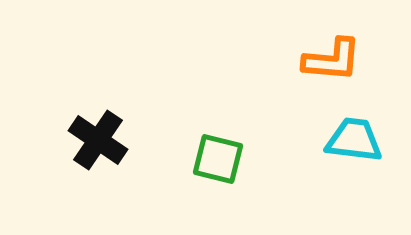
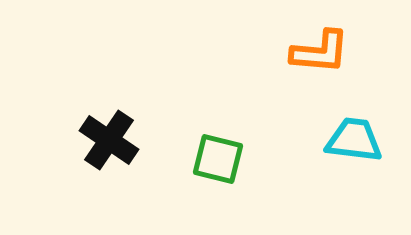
orange L-shape: moved 12 px left, 8 px up
black cross: moved 11 px right
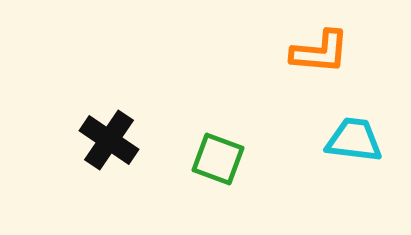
green square: rotated 6 degrees clockwise
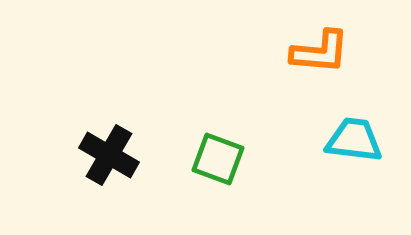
black cross: moved 15 px down; rotated 4 degrees counterclockwise
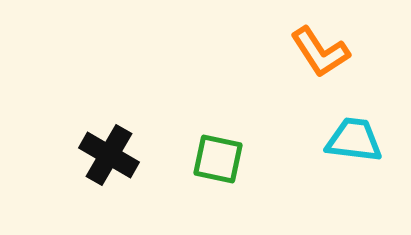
orange L-shape: rotated 52 degrees clockwise
green square: rotated 8 degrees counterclockwise
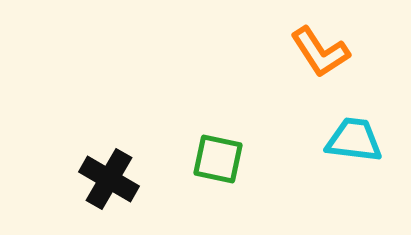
black cross: moved 24 px down
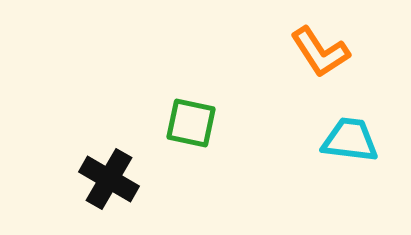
cyan trapezoid: moved 4 px left
green square: moved 27 px left, 36 px up
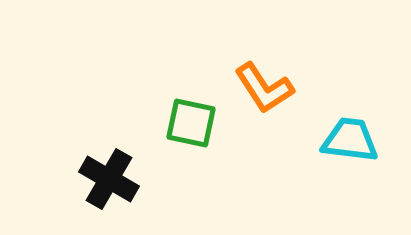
orange L-shape: moved 56 px left, 36 px down
